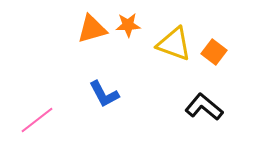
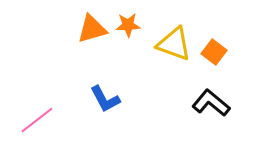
blue L-shape: moved 1 px right, 5 px down
black L-shape: moved 7 px right, 4 px up
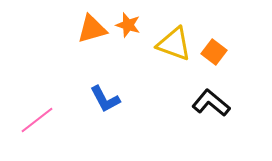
orange star: rotated 20 degrees clockwise
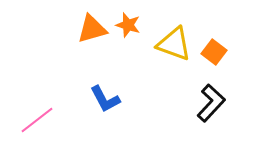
black L-shape: rotated 93 degrees clockwise
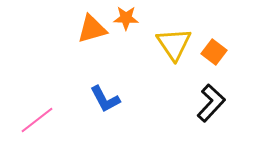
orange star: moved 2 px left, 7 px up; rotated 15 degrees counterclockwise
yellow triangle: rotated 36 degrees clockwise
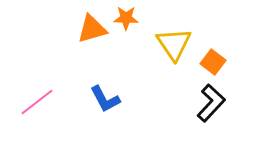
orange square: moved 1 px left, 10 px down
pink line: moved 18 px up
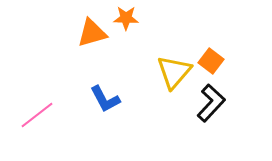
orange triangle: moved 4 px down
yellow triangle: moved 28 px down; rotated 15 degrees clockwise
orange square: moved 2 px left, 1 px up
pink line: moved 13 px down
